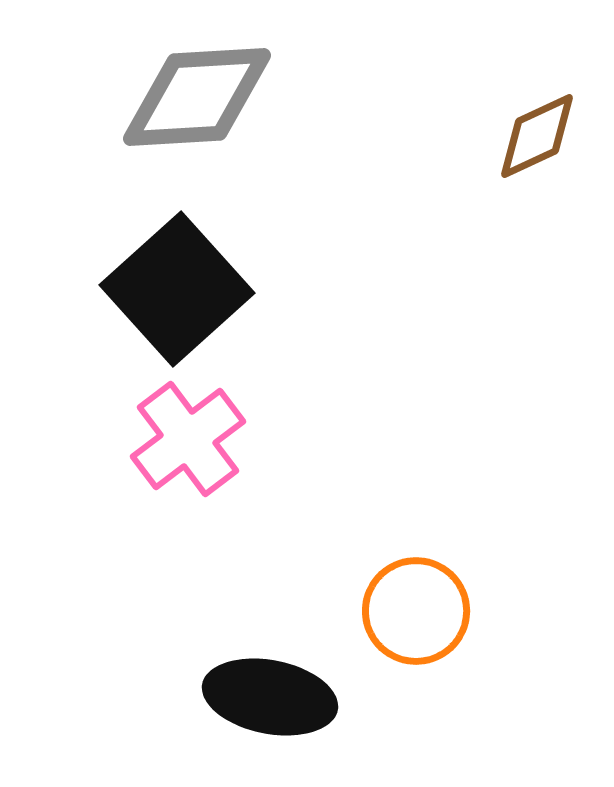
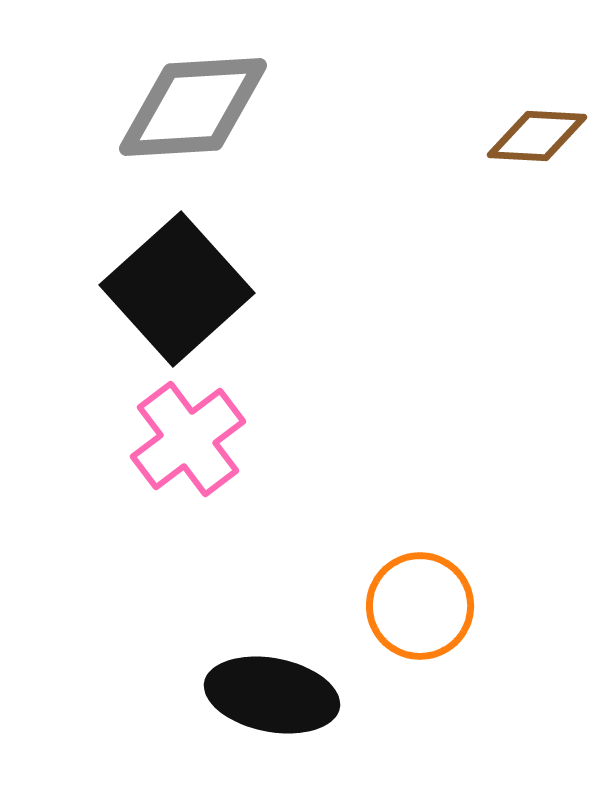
gray diamond: moved 4 px left, 10 px down
brown diamond: rotated 28 degrees clockwise
orange circle: moved 4 px right, 5 px up
black ellipse: moved 2 px right, 2 px up
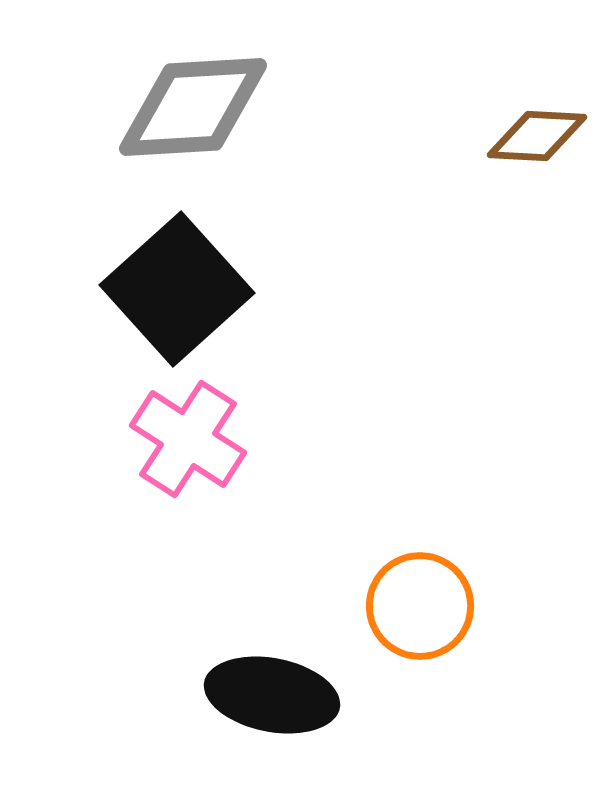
pink cross: rotated 20 degrees counterclockwise
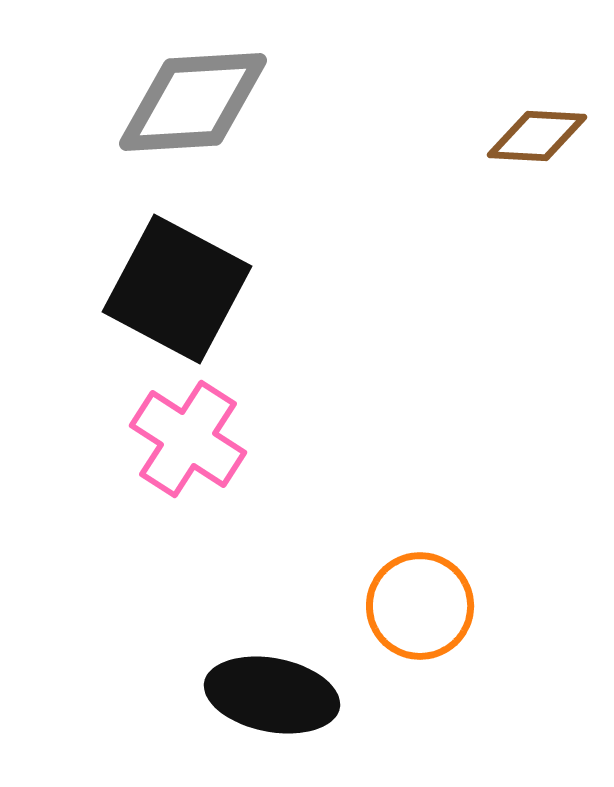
gray diamond: moved 5 px up
black square: rotated 20 degrees counterclockwise
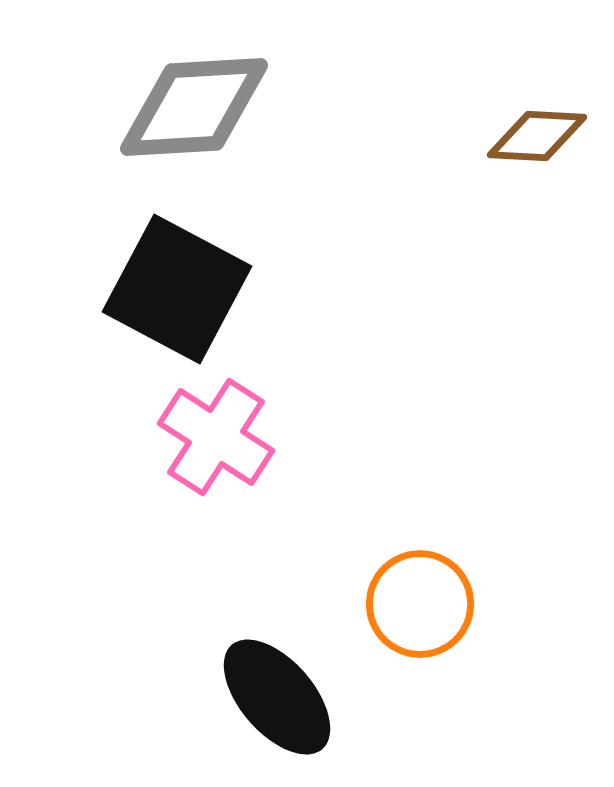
gray diamond: moved 1 px right, 5 px down
pink cross: moved 28 px right, 2 px up
orange circle: moved 2 px up
black ellipse: moved 5 px right, 2 px down; rotated 38 degrees clockwise
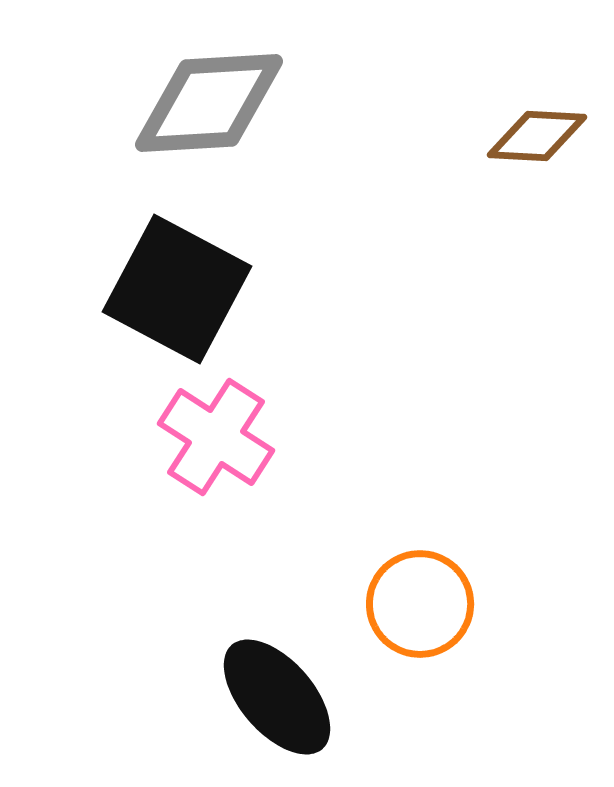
gray diamond: moved 15 px right, 4 px up
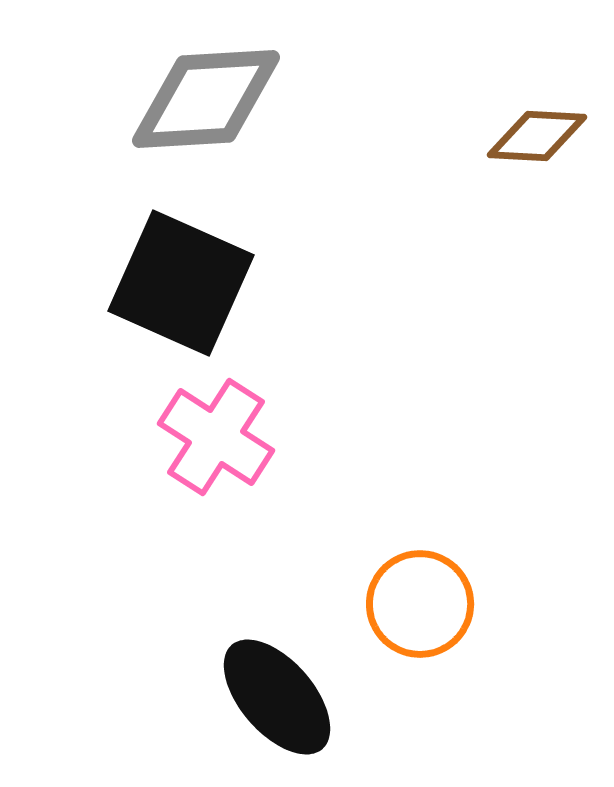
gray diamond: moved 3 px left, 4 px up
black square: moved 4 px right, 6 px up; rotated 4 degrees counterclockwise
